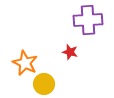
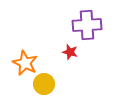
purple cross: moved 1 px left, 5 px down
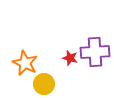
purple cross: moved 8 px right, 27 px down
red star: moved 6 px down
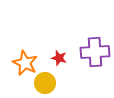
red star: moved 11 px left
yellow circle: moved 1 px right, 1 px up
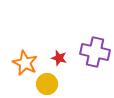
purple cross: rotated 16 degrees clockwise
yellow circle: moved 2 px right, 1 px down
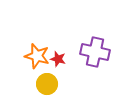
red star: moved 1 px left, 1 px down
orange star: moved 12 px right, 7 px up; rotated 10 degrees counterclockwise
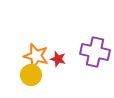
orange star: moved 1 px left
yellow circle: moved 16 px left, 9 px up
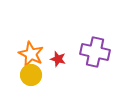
orange star: moved 5 px left, 2 px up; rotated 10 degrees clockwise
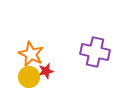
red star: moved 12 px left, 12 px down; rotated 28 degrees counterclockwise
yellow circle: moved 2 px left, 2 px down
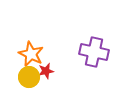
purple cross: moved 1 px left
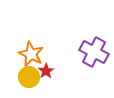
purple cross: rotated 16 degrees clockwise
red star: rotated 21 degrees counterclockwise
